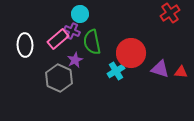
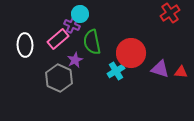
purple cross: moved 6 px up
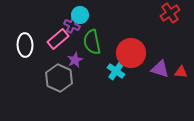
cyan circle: moved 1 px down
cyan cross: rotated 24 degrees counterclockwise
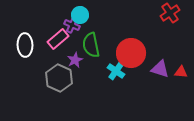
green semicircle: moved 1 px left, 3 px down
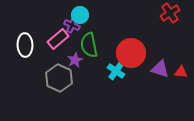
green semicircle: moved 2 px left
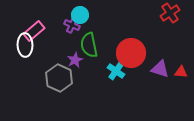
pink rectangle: moved 24 px left, 8 px up
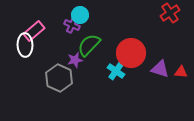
green semicircle: rotated 55 degrees clockwise
purple star: rotated 14 degrees clockwise
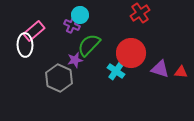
red cross: moved 30 px left
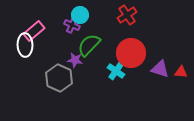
red cross: moved 13 px left, 2 px down
purple star: rotated 21 degrees clockwise
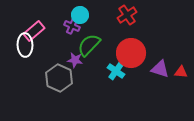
purple cross: moved 1 px down
